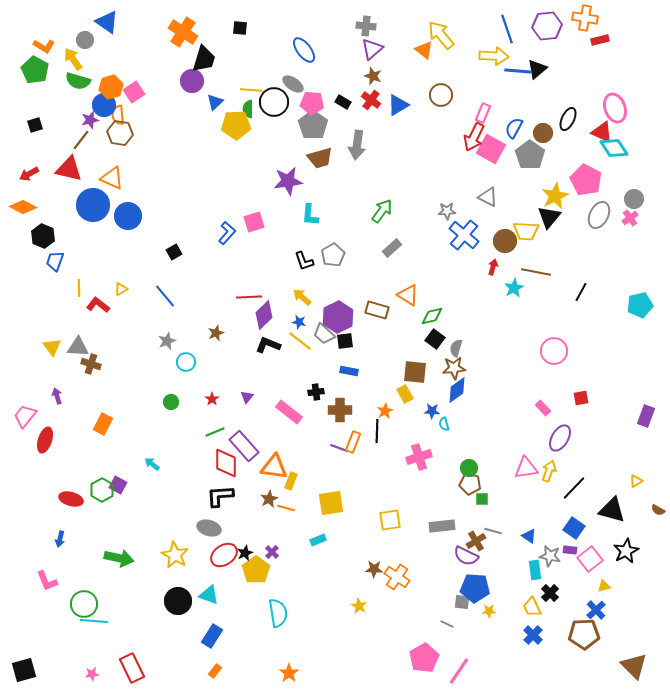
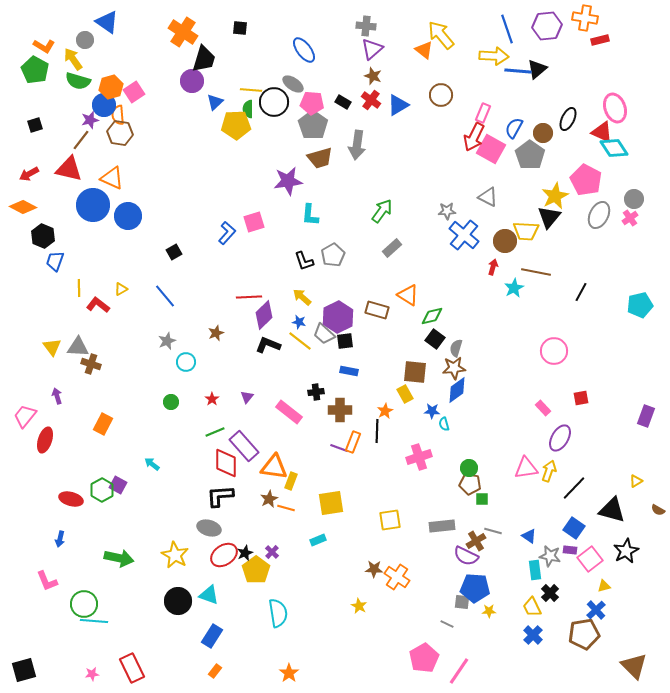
brown pentagon at (584, 634): rotated 8 degrees counterclockwise
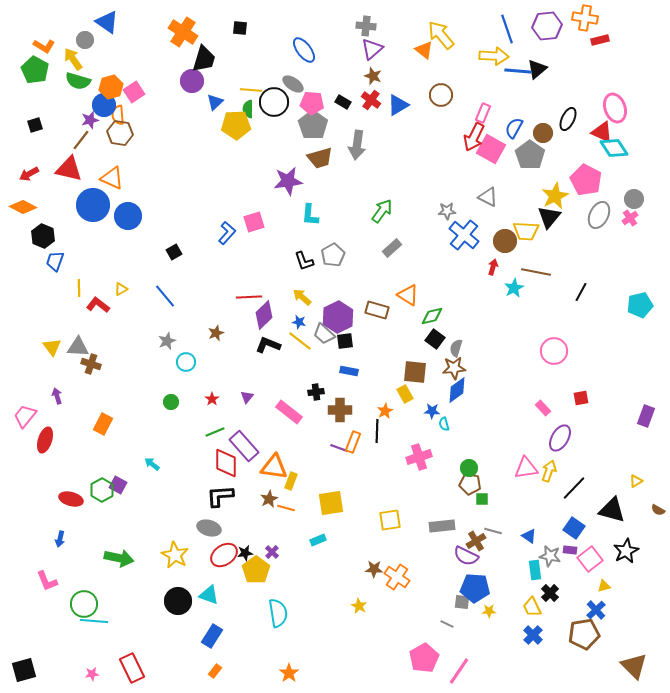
black star at (245, 553): rotated 14 degrees clockwise
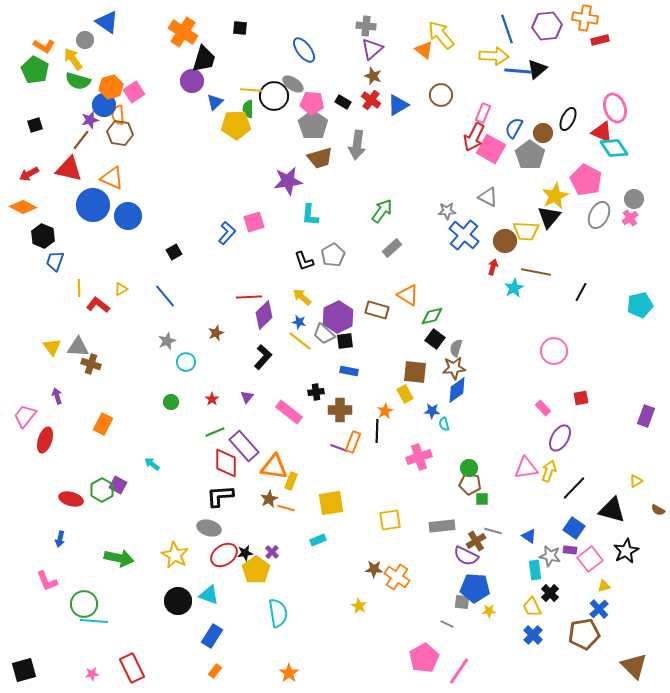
black circle at (274, 102): moved 6 px up
black L-shape at (268, 345): moved 5 px left, 12 px down; rotated 110 degrees clockwise
blue cross at (596, 610): moved 3 px right, 1 px up
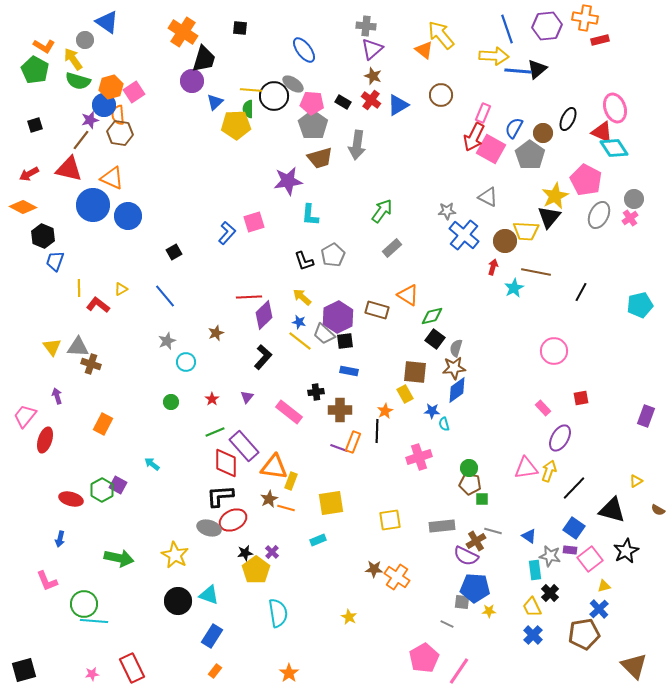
red ellipse at (224, 555): moved 9 px right, 35 px up; rotated 8 degrees clockwise
yellow star at (359, 606): moved 10 px left, 11 px down
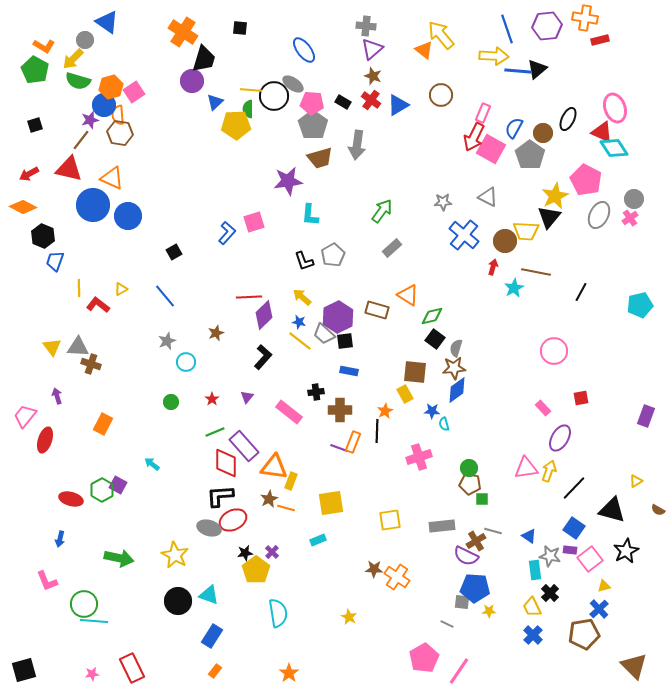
yellow arrow at (73, 59): rotated 100 degrees counterclockwise
gray star at (447, 211): moved 4 px left, 9 px up
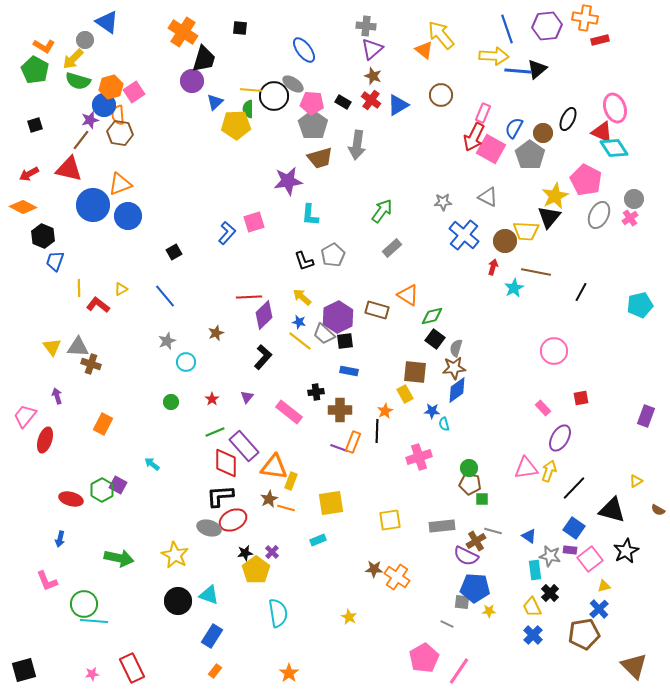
orange triangle at (112, 178): moved 8 px right, 6 px down; rotated 45 degrees counterclockwise
